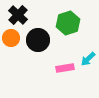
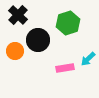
orange circle: moved 4 px right, 13 px down
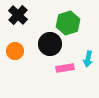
black circle: moved 12 px right, 4 px down
cyan arrow: rotated 35 degrees counterclockwise
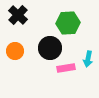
green hexagon: rotated 15 degrees clockwise
black circle: moved 4 px down
pink rectangle: moved 1 px right
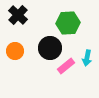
cyan arrow: moved 1 px left, 1 px up
pink rectangle: moved 2 px up; rotated 30 degrees counterclockwise
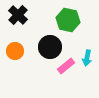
green hexagon: moved 3 px up; rotated 15 degrees clockwise
black circle: moved 1 px up
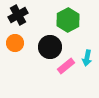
black cross: rotated 18 degrees clockwise
green hexagon: rotated 20 degrees clockwise
orange circle: moved 8 px up
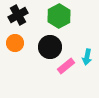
green hexagon: moved 9 px left, 4 px up
cyan arrow: moved 1 px up
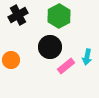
orange circle: moved 4 px left, 17 px down
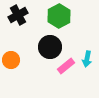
cyan arrow: moved 2 px down
